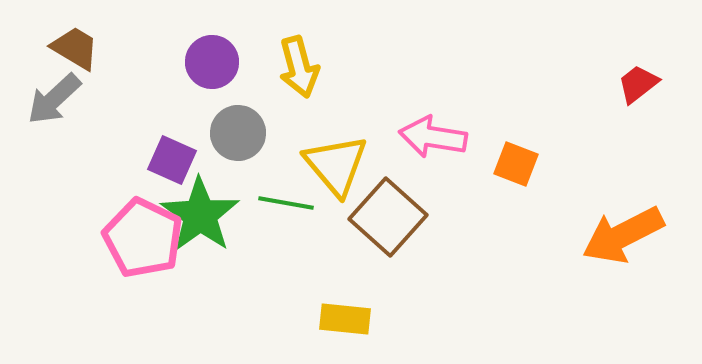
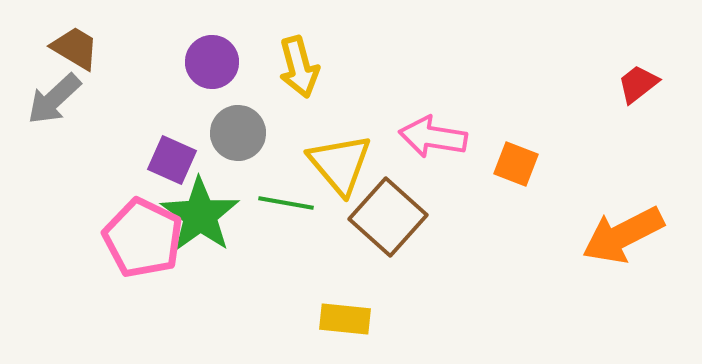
yellow triangle: moved 4 px right, 1 px up
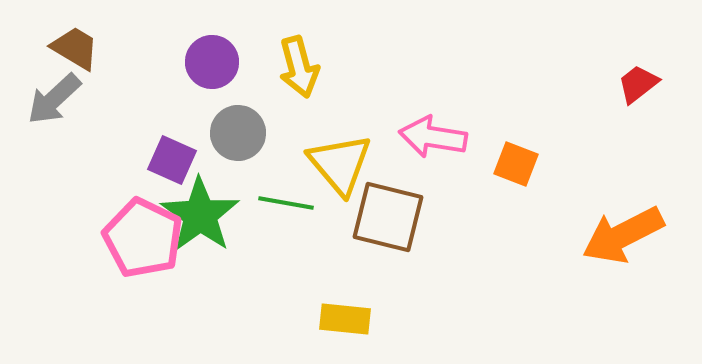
brown square: rotated 28 degrees counterclockwise
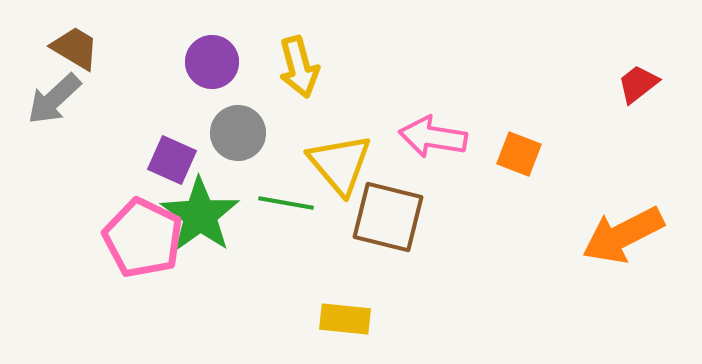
orange square: moved 3 px right, 10 px up
